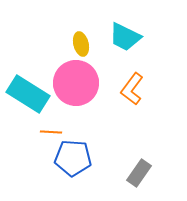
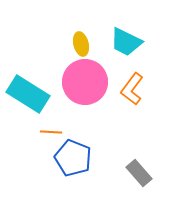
cyan trapezoid: moved 1 px right, 5 px down
pink circle: moved 9 px right, 1 px up
blue pentagon: rotated 18 degrees clockwise
gray rectangle: rotated 76 degrees counterclockwise
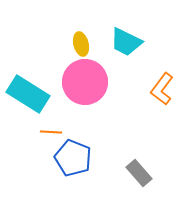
orange L-shape: moved 30 px right
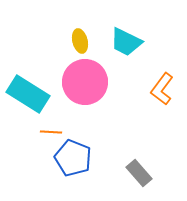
yellow ellipse: moved 1 px left, 3 px up
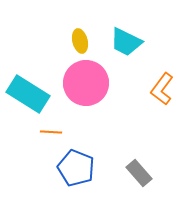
pink circle: moved 1 px right, 1 px down
blue pentagon: moved 3 px right, 10 px down
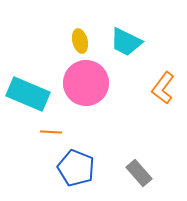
orange L-shape: moved 1 px right, 1 px up
cyan rectangle: rotated 9 degrees counterclockwise
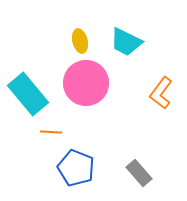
orange L-shape: moved 2 px left, 5 px down
cyan rectangle: rotated 27 degrees clockwise
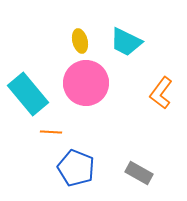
gray rectangle: rotated 20 degrees counterclockwise
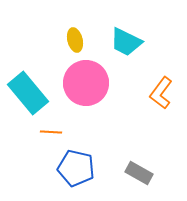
yellow ellipse: moved 5 px left, 1 px up
cyan rectangle: moved 1 px up
blue pentagon: rotated 9 degrees counterclockwise
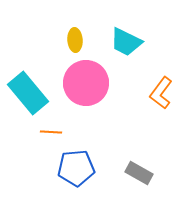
yellow ellipse: rotated 10 degrees clockwise
blue pentagon: rotated 18 degrees counterclockwise
